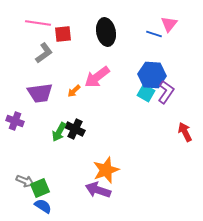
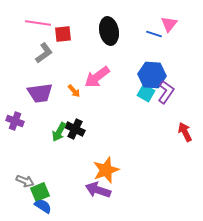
black ellipse: moved 3 px right, 1 px up
orange arrow: rotated 88 degrees counterclockwise
green square: moved 4 px down
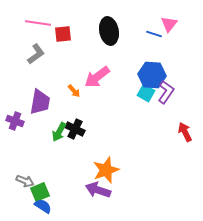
gray L-shape: moved 8 px left, 1 px down
purple trapezoid: moved 9 px down; rotated 72 degrees counterclockwise
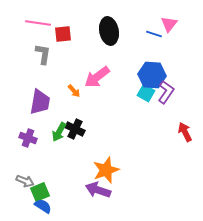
gray L-shape: moved 7 px right; rotated 45 degrees counterclockwise
purple cross: moved 13 px right, 17 px down
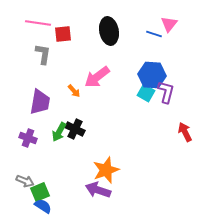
purple L-shape: rotated 20 degrees counterclockwise
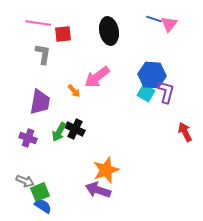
blue line: moved 15 px up
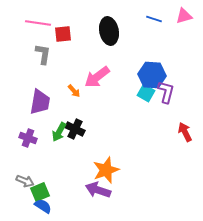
pink triangle: moved 15 px right, 8 px up; rotated 36 degrees clockwise
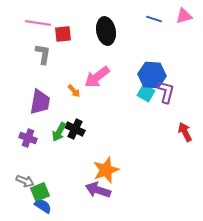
black ellipse: moved 3 px left
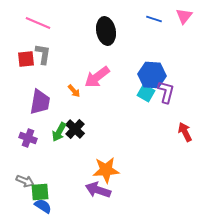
pink triangle: rotated 36 degrees counterclockwise
pink line: rotated 15 degrees clockwise
red square: moved 37 px left, 25 px down
black cross: rotated 18 degrees clockwise
orange star: rotated 16 degrees clockwise
green square: rotated 18 degrees clockwise
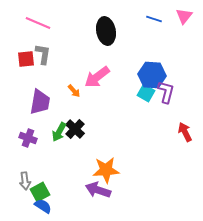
gray arrow: rotated 60 degrees clockwise
green square: rotated 24 degrees counterclockwise
